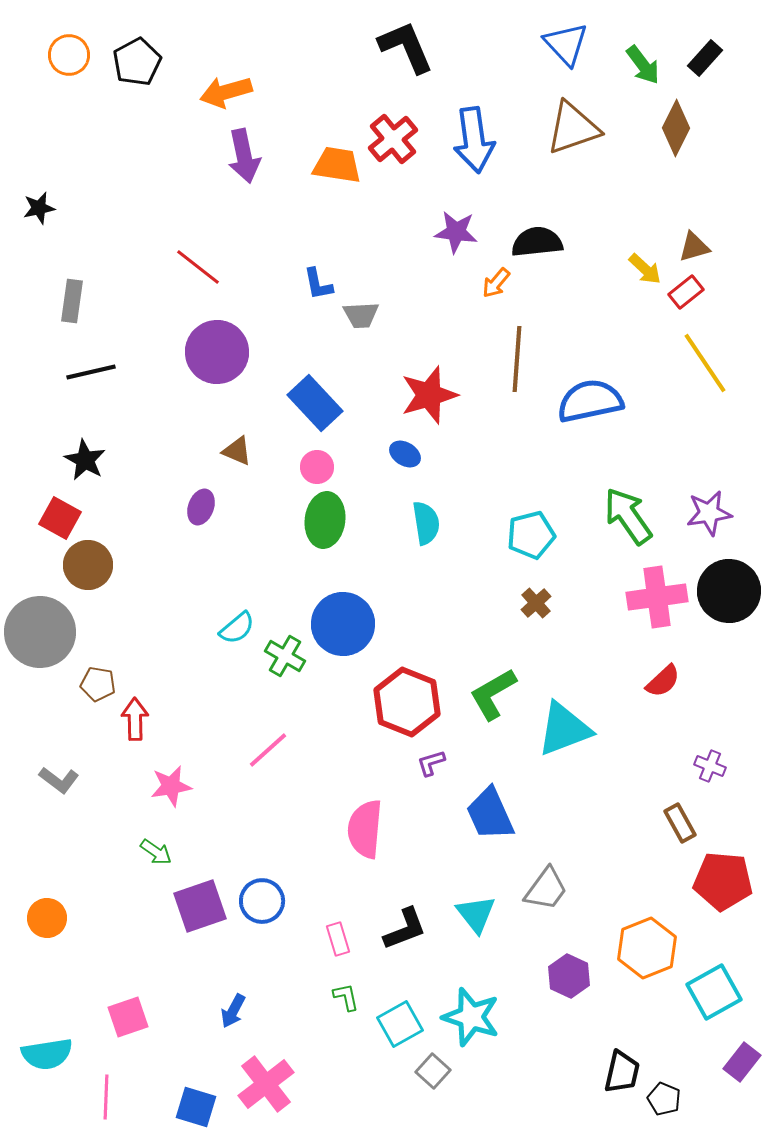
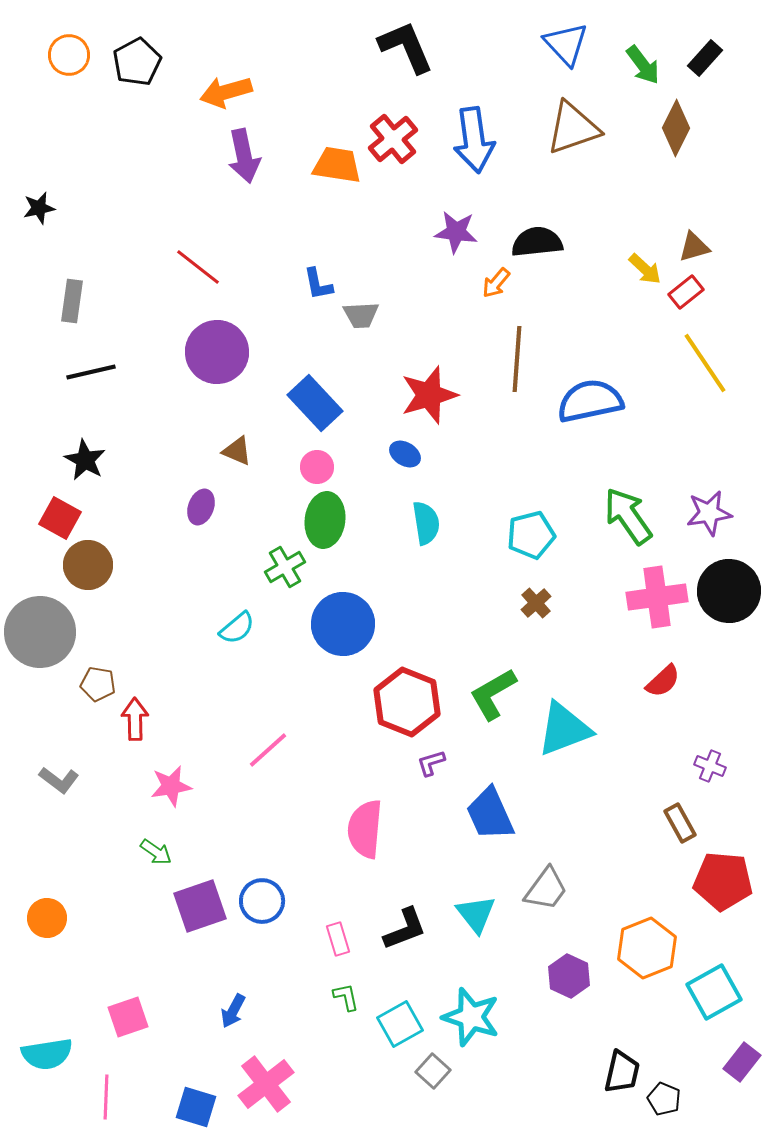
green cross at (285, 656): moved 89 px up; rotated 30 degrees clockwise
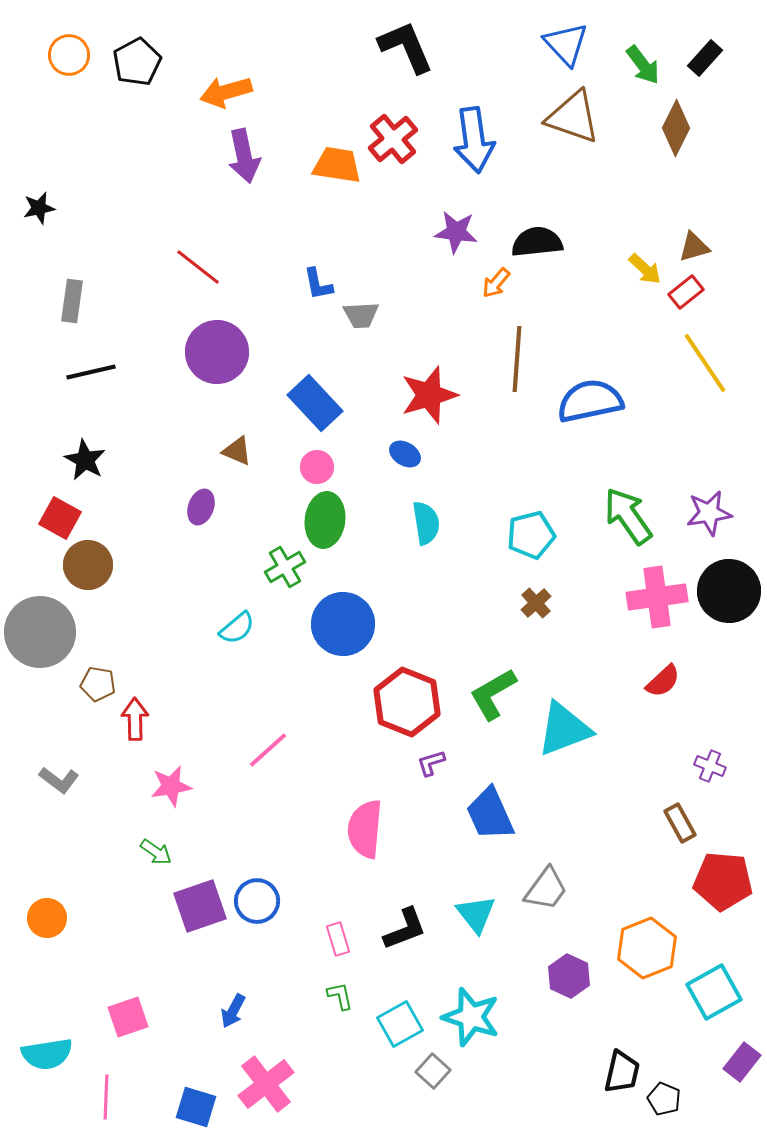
brown triangle at (573, 128): moved 11 px up; rotated 38 degrees clockwise
blue circle at (262, 901): moved 5 px left
green L-shape at (346, 997): moved 6 px left, 1 px up
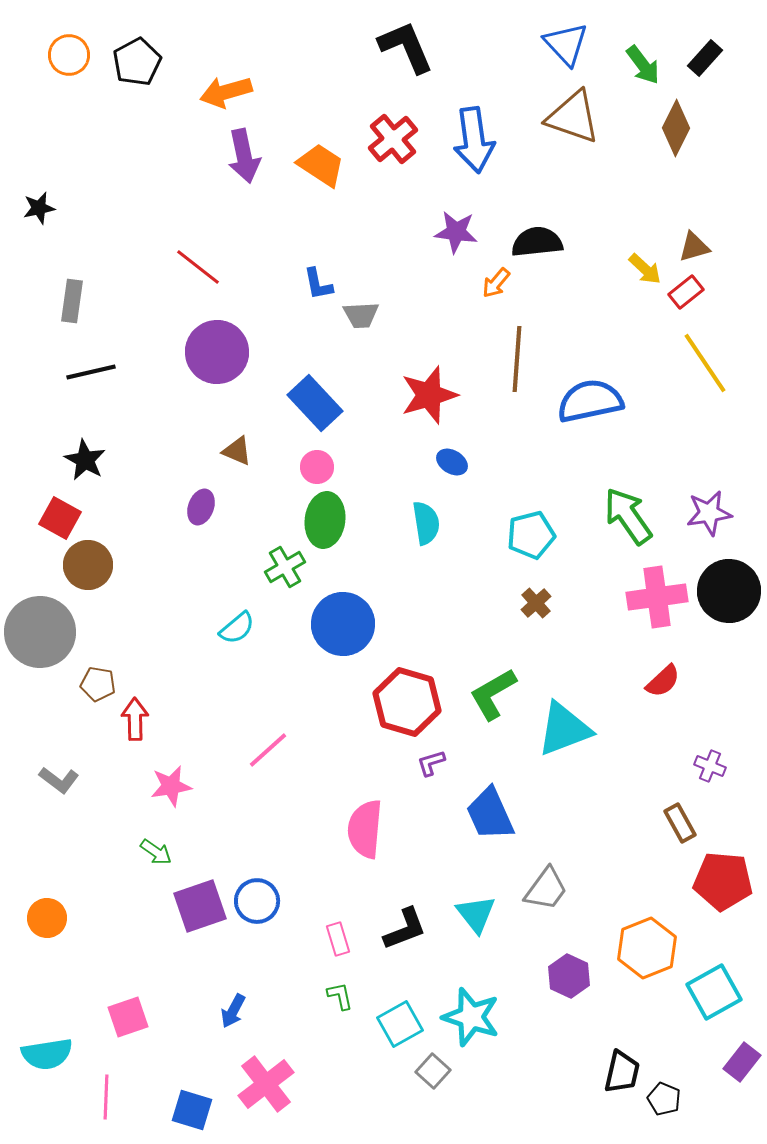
orange trapezoid at (337, 165): moved 16 px left; rotated 24 degrees clockwise
blue ellipse at (405, 454): moved 47 px right, 8 px down
red hexagon at (407, 702): rotated 6 degrees counterclockwise
blue square at (196, 1107): moved 4 px left, 3 px down
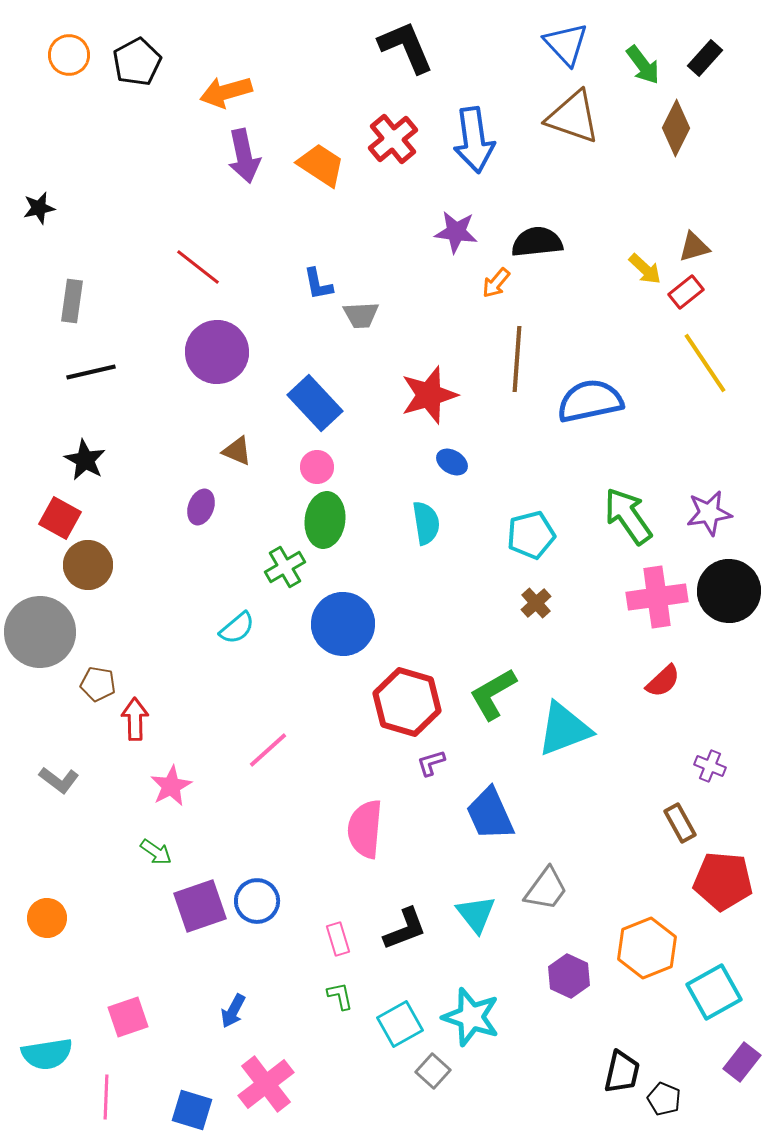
pink star at (171, 786): rotated 18 degrees counterclockwise
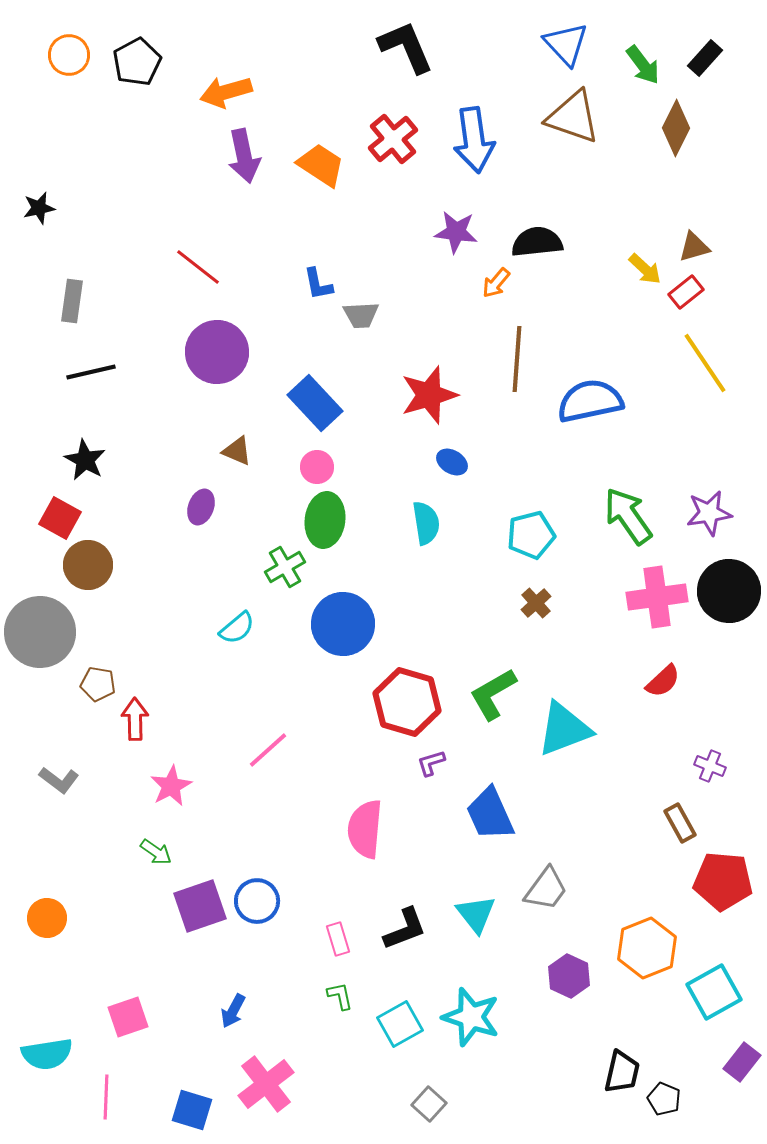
gray square at (433, 1071): moved 4 px left, 33 px down
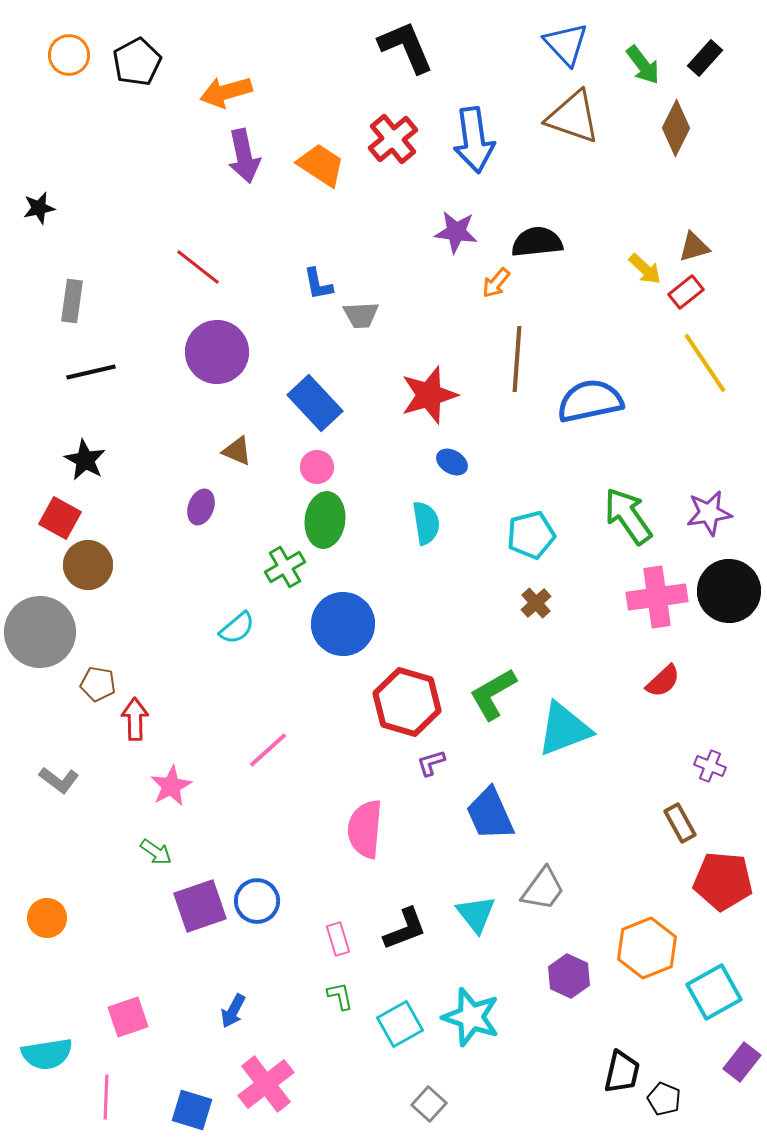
gray trapezoid at (546, 889): moved 3 px left
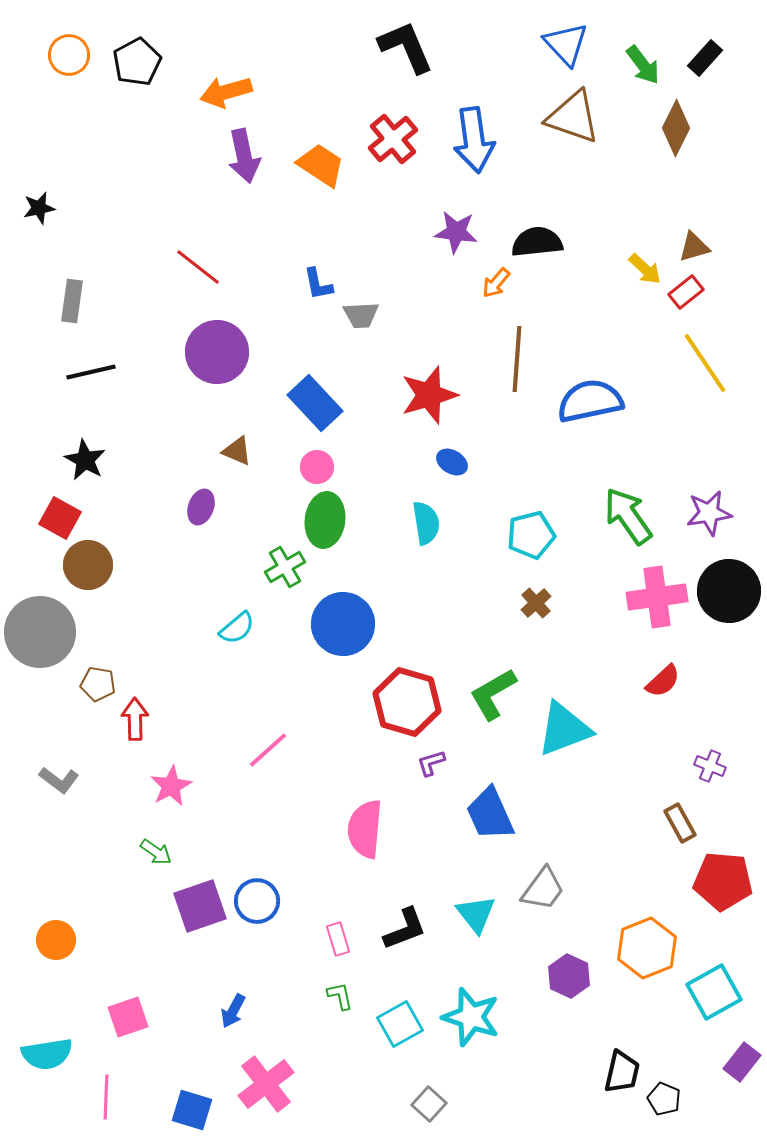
orange circle at (47, 918): moved 9 px right, 22 px down
